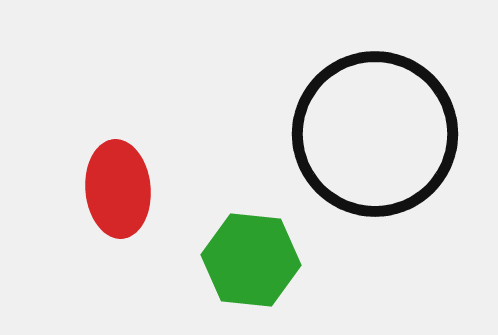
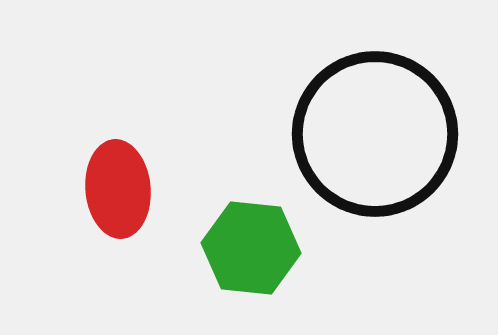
green hexagon: moved 12 px up
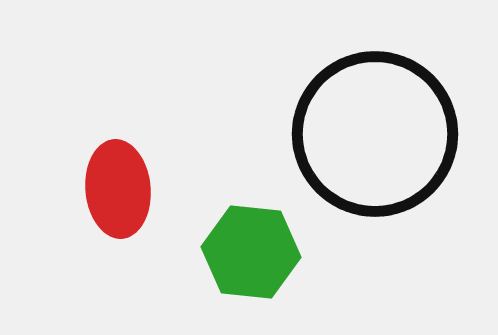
green hexagon: moved 4 px down
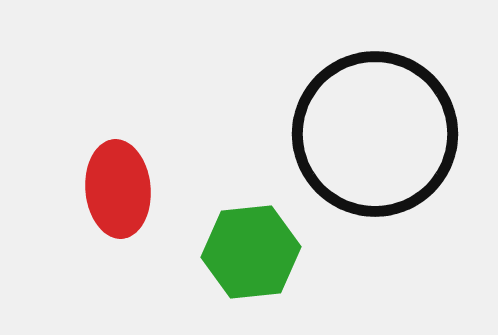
green hexagon: rotated 12 degrees counterclockwise
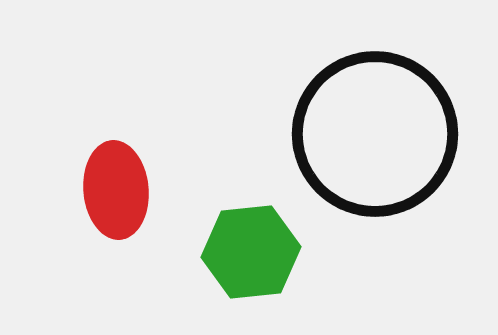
red ellipse: moved 2 px left, 1 px down
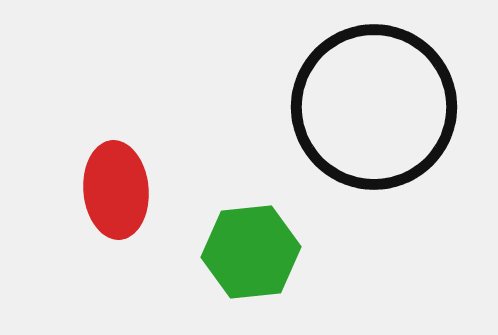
black circle: moved 1 px left, 27 px up
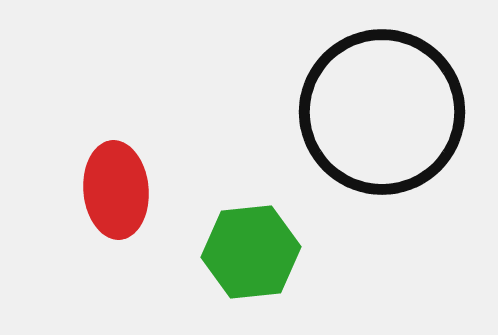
black circle: moved 8 px right, 5 px down
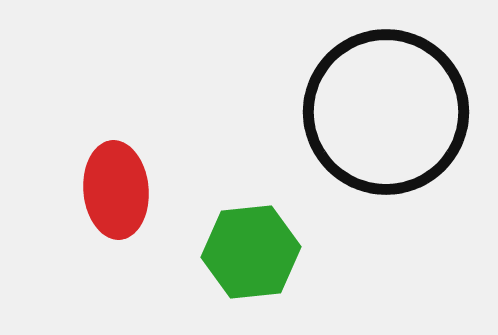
black circle: moved 4 px right
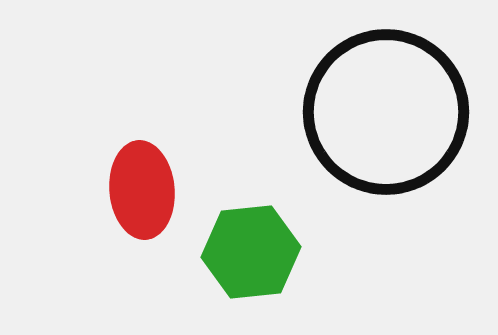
red ellipse: moved 26 px right
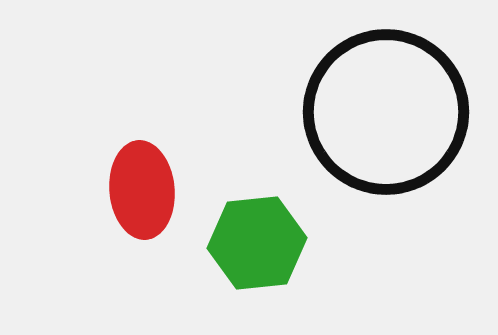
green hexagon: moved 6 px right, 9 px up
